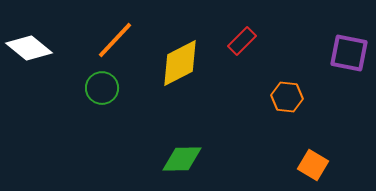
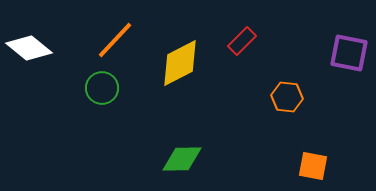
orange square: moved 1 px down; rotated 20 degrees counterclockwise
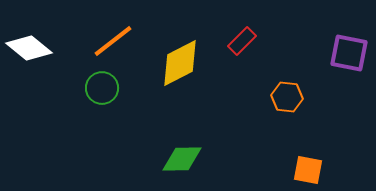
orange line: moved 2 px left, 1 px down; rotated 9 degrees clockwise
orange square: moved 5 px left, 4 px down
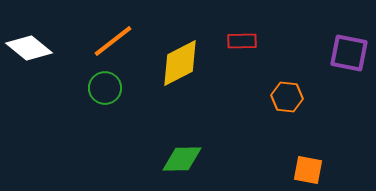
red rectangle: rotated 44 degrees clockwise
green circle: moved 3 px right
